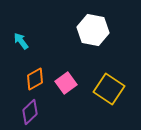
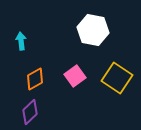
cyan arrow: rotated 30 degrees clockwise
pink square: moved 9 px right, 7 px up
yellow square: moved 8 px right, 11 px up
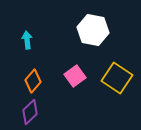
cyan arrow: moved 6 px right, 1 px up
orange diamond: moved 2 px left, 2 px down; rotated 20 degrees counterclockwise
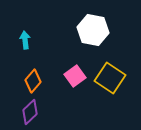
cyan arrow: moved 2 px left
yellow square: moved 7 px left
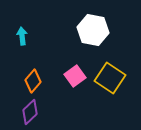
cyan arrow: moved 3 px left, 4 px up
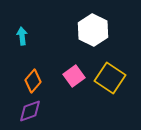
white hexagon: rotated 16 degrees clockwise
pink square: moved 1 px left
purple diamond: moved 1 px up; rotated 25 degrees clockwise
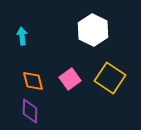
pink square: moved 4 px left, 3 px down
orange diamond: rotated 55 degrees counterclockwise
purple diamond: rotated 70 degrees counterclockwise
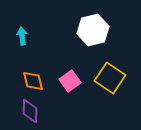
white hexagon: rotated 20 degrees clockwise
pink square: moved 2 px down
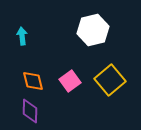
yellow square: moved 2 px down; rotated 16 degrees clockwise
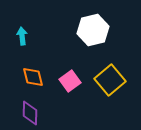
orange diamond: moved 4 px up
purple diamond: moved 2 px down
